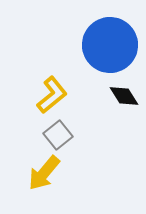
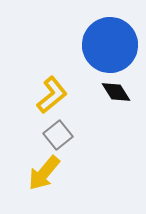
black diamond: moved 8 px left, 4 px up
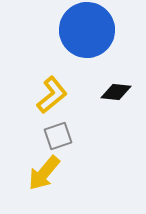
blue circle: moved 23 px left, 15 px up
black diamond: rotated 52 degrees counterclockwise
gray square: moved 1 px down; rotated 20 degrees clockwise
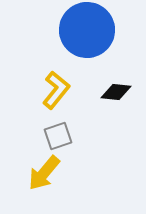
yellow L-shape: moved 4 px right, 5 px up; rotated 12 degrees counterclockwise
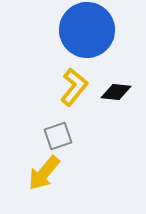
yellow L-shape: moved 18 px right, 3 px up
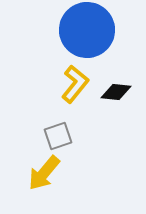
yellow L-shape: moved 1 px right, 3 px up
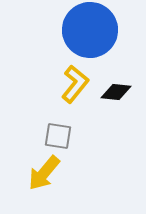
blue circle: moved 3 px right
gray square: rotated 28 degrees clockwise
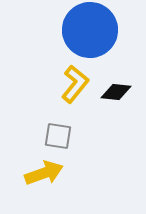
yellow arrow: rotated 150 degrees counterclockwise
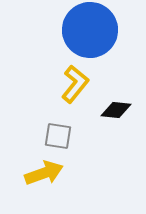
black diamond: moved 18 px down
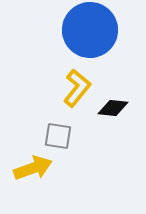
yellow L-shape: moved 2 px right, 4 px down
black diamond: moved 3 px left, 2 px up
yellow arrow: moved 11 px left, 5 px up
